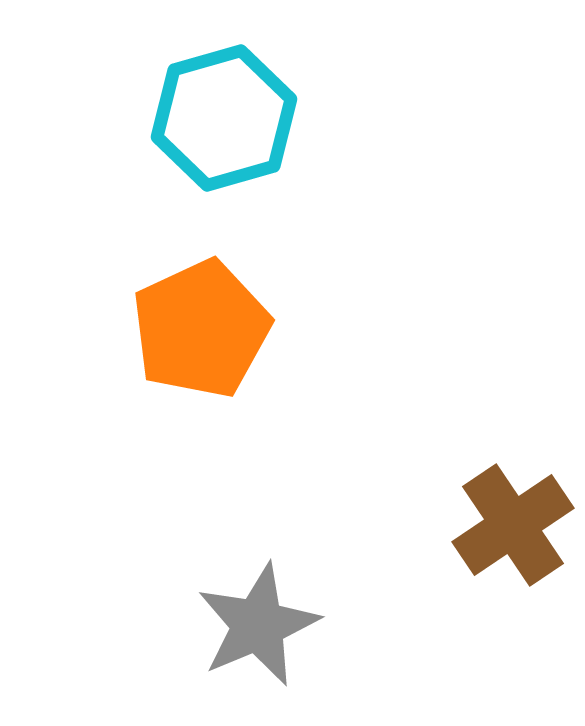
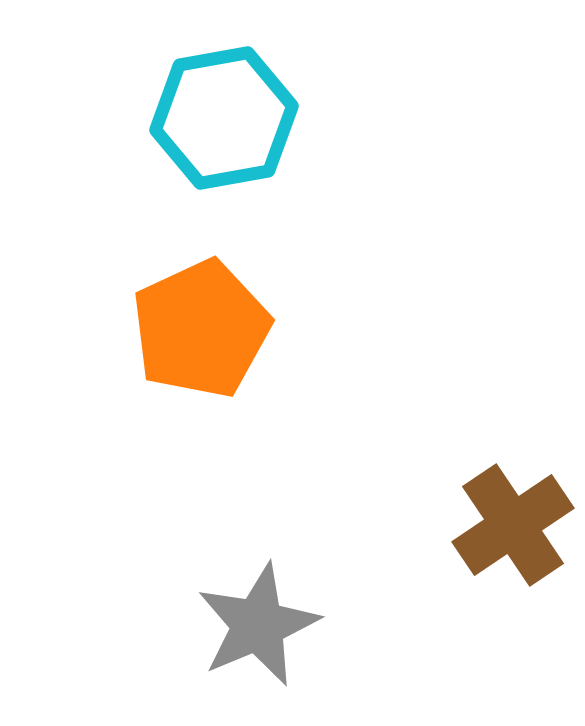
cyan hexagon: rotated 6 degrees clockwise
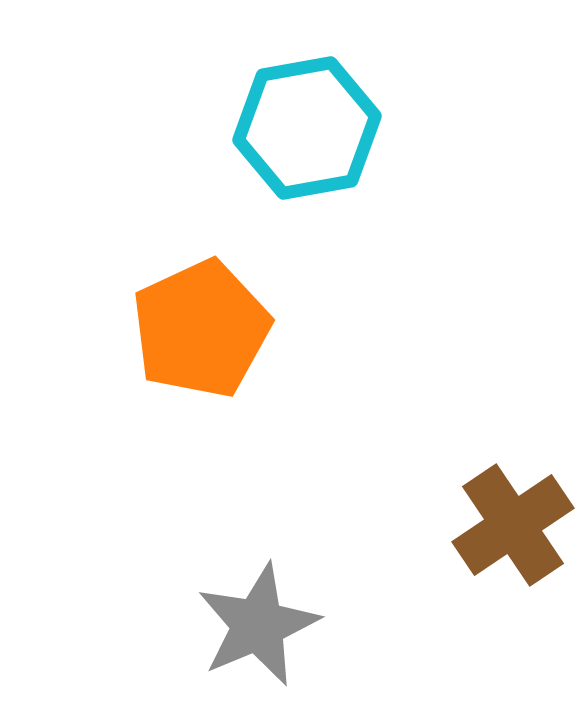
cyan hexagon: moved 83 px right, 10 px down
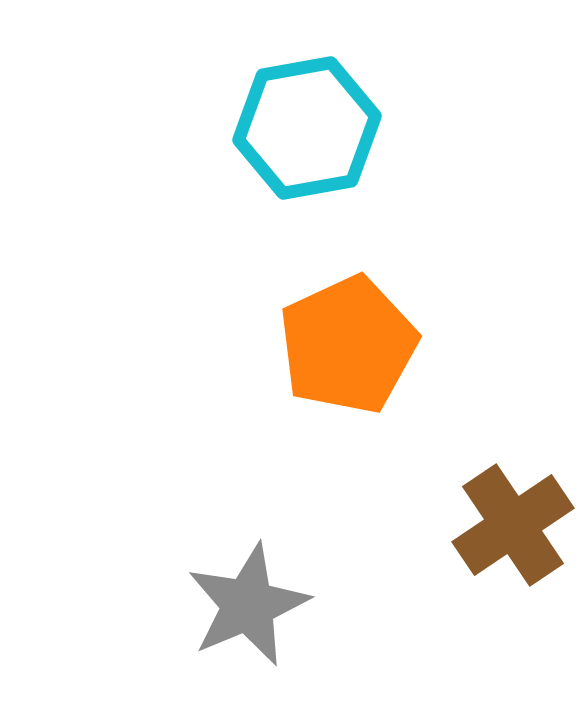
orange pentagon: moved 147 px right, 16 px down
gray star: moved 10 px left, 20 px up
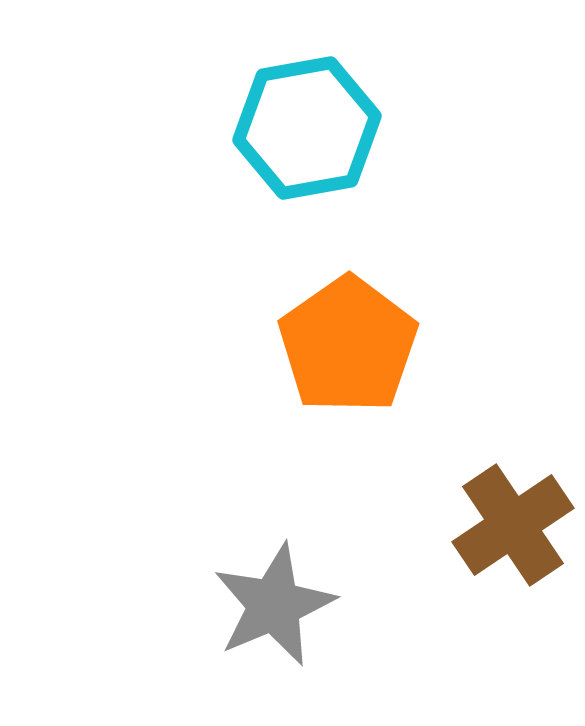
orange pentagon: rotated 10 degrees counterclockwise
gray star: moved 26 px right
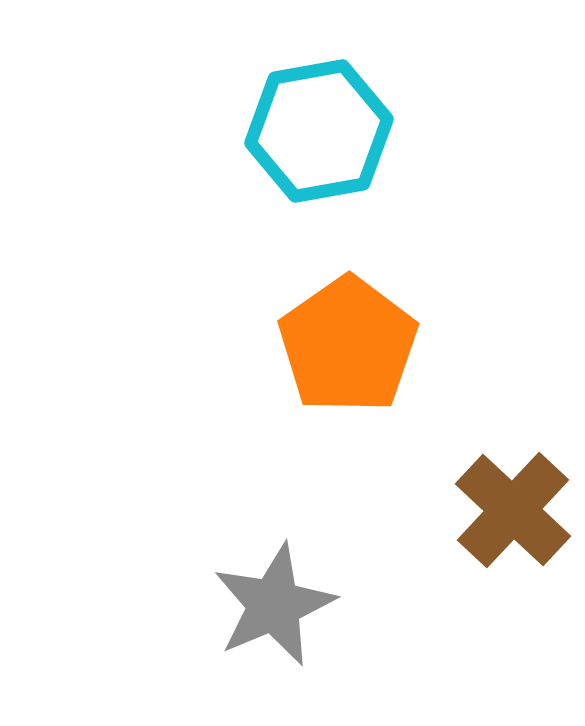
cyan hexagon: moved 12 px right, 3 px down
brown cross: moved 15 px up; rotated 13 degrees counterclockwise
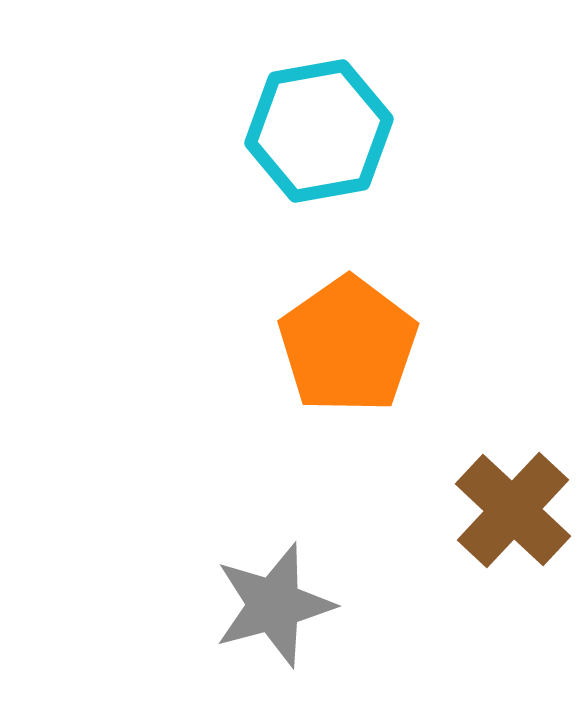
gray star: rotated 8 degrees clockwise
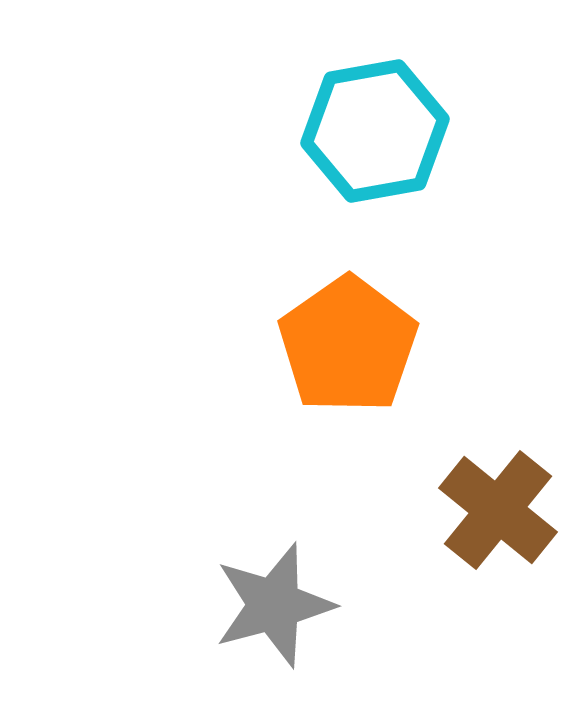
cyan hexagon: moved 56 px right
brown cross: moved 15 px left; rotated 4 degrees counterclockwise
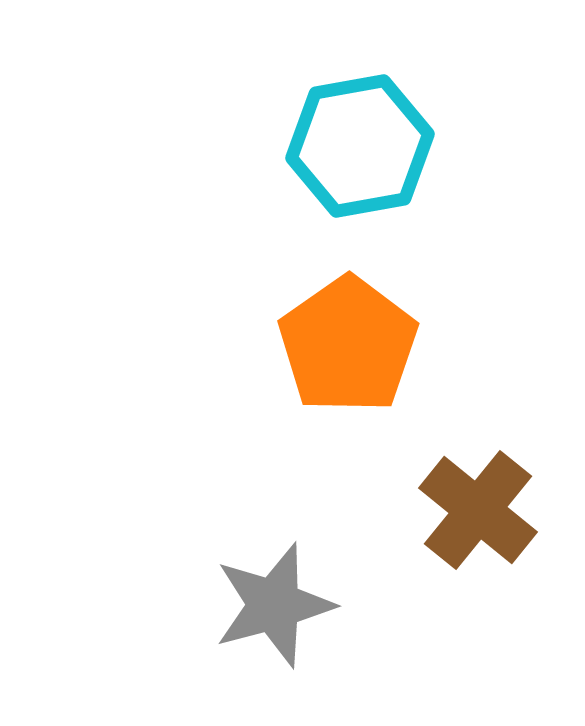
cyan hexagon: moved 15 px left, 15 px down
brown cross: moved 20 px left
